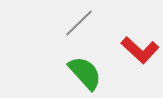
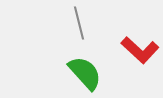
gray line: rotated 60 degrees counterclockwise
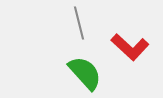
red L-shape: moved 10 px left, 3 px up
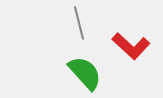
red L-shape: moved 1 px right, 1 px up
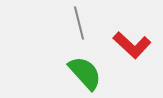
red L-shape: moved 1 px right, 1 px up
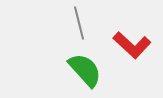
green semicircle: moved 3 px up
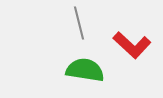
green semicircle: rotated 39 degrees counterclockwise
